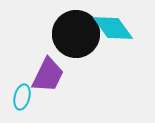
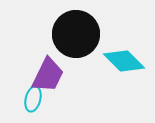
cyan diamond: moved 11 px right, 33 px down; rotated 9 degrees counterclockwise
cyan ellipse: moved 11 px right, 2 px down
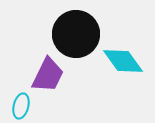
cyan diamond: moved 1 px left; rotated 9 degrees clockwise
cyan ellipse: moved 12 px left, 7 px down
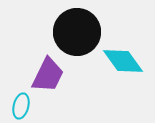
black circle: moved 1 px right, 2 px up
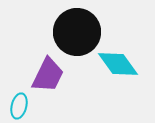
cyan diamond: moved 5 px left, 3 px down
cyan ellipse: moved 2 px left
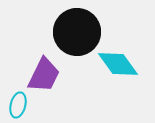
purple trapezoid: moved 4 px left
cyan ellipse: moved 1 px left, 1 px up
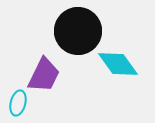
black circle: moved 1 px right, 1 px up
cyan ellipse: moved 2 px up
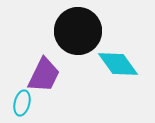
cyan ellipse: moved 4 px right
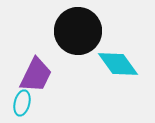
purple trapezoid: moved 8 px left
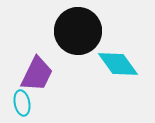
purple trapezoid: moved 1 px right, 1 px up
cyan ellipse: rotated 25 degrees counterclockwise
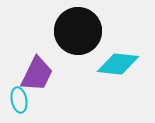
cyan diamond: rotated 48 degrees counterclockwise
cyan ellipse: moved 3 px left, 3 px up
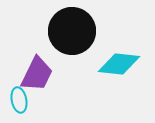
black circle: moved 6 px left
cyan diamond: moved 1 px right
